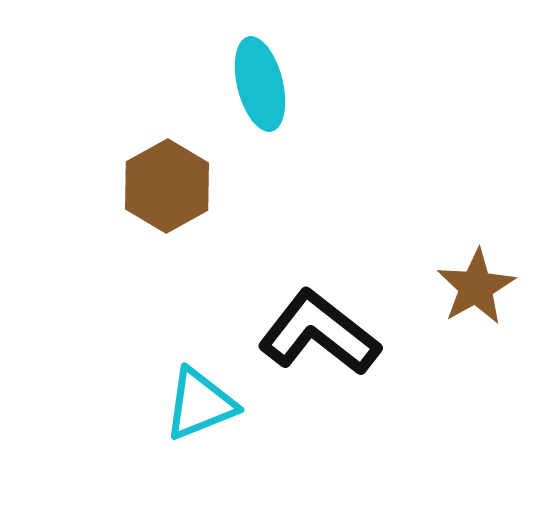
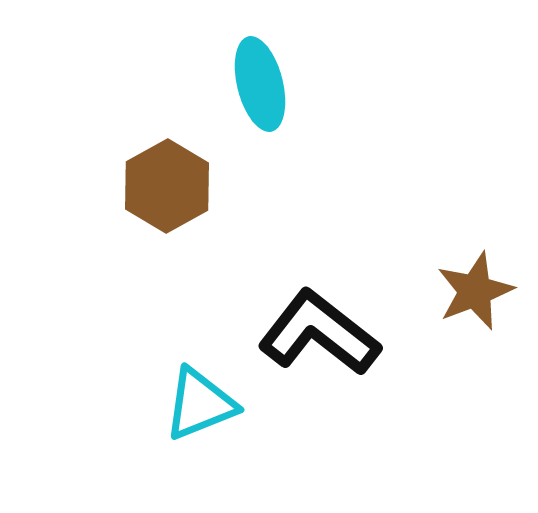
brown star: moved 1 px left, 4 px down; rotated 8 degrees clockwise
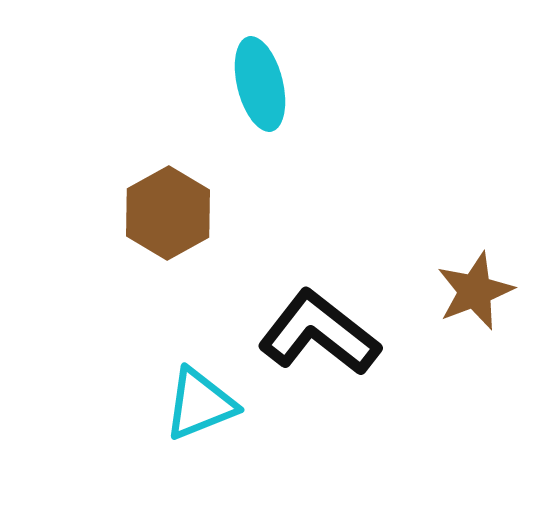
brown hexagon: moved 1 px right, 27 px down
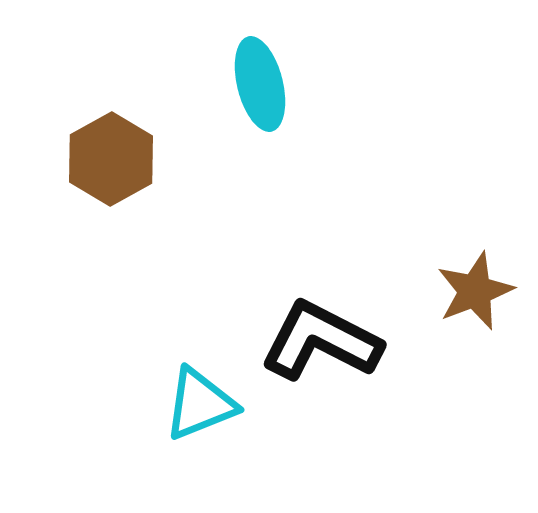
brown hexagon: moved 57 px left, 54 px up
black L-shape: moved 2 px right, 8 px down; rotated 11 degrees counterclockwise
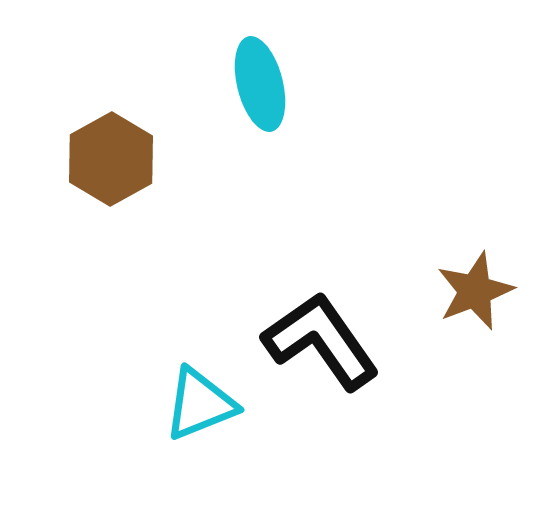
black L-shape: rotated 28 degrees clockwise
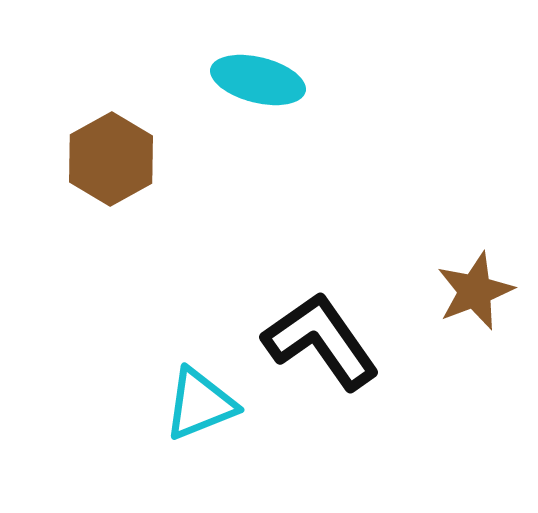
cyan ellipse: moved 2 px left, 4 px up; rotated 62 degrees counterclockwise
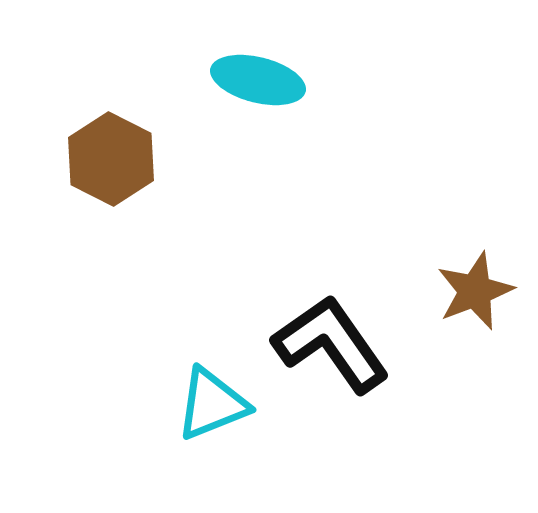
brown hexagon: rotated 4 degrees counterclockwise
black L-shape: moved 10 px right, 3 px down
cyan triangle: moved 12 px right
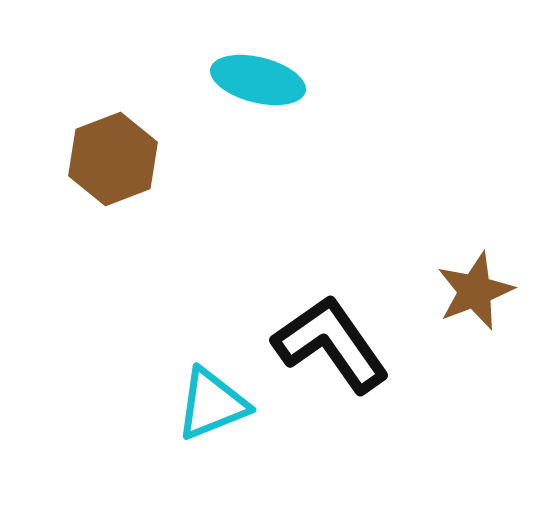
brown hexagon: moved 2 px right; rotated 12 degrees clockwise
